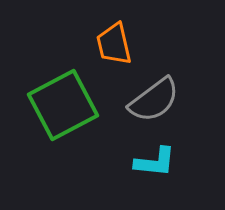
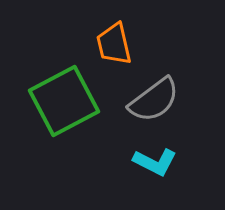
green square: moved 1 px right, 4 px up
cyan L-shape: rotated 21 degrees clockwise
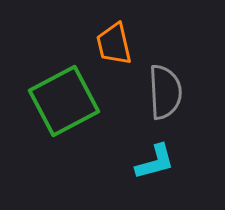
gray semicircle: moved 11 px right, 8 px up; rotated 56 degrees counterclockwise
cyan L-shape: rotated 42 degrees counterclockwise
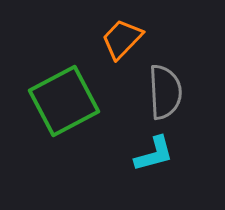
orange trapezoid: moved 8 px right, 5 px up; rotated 57 degrees clockwise
cyan L-shape: moved 1 px left, 8 px up
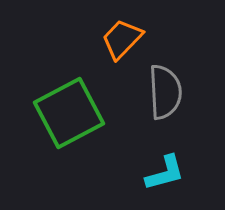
green square: moved 5 px right, 12 px down
cyan L-shape: moved 11 px right, 19 px down
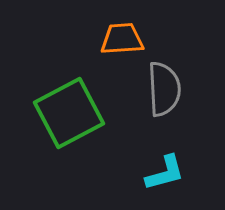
orange trapezoid: rotated 42 degrees clockwise
gray semicircle: moved 1 px left, 3 px up
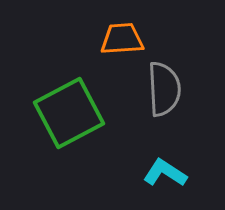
cyan L-shape: rotated 132 degrees counterclockwise
